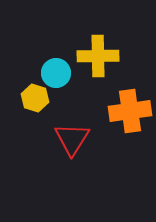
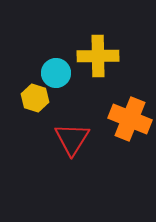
orange cross: moved 8 px down; rotated 30 degrees clockwise
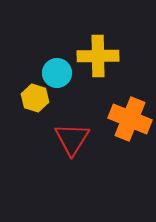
cyan circle: moved 1 px right
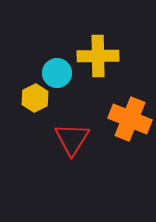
yellow hexagon: rotated 16 degrees clockwise
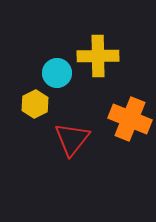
yellow hexagon: moved 6 px down
red triangle: rotated 6 degrees clockwise
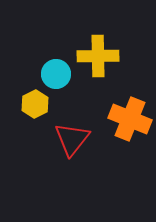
cyan circle: moved 1 px left, 1 px down
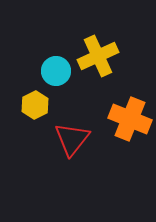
yellow cross: rotated 24 degrees counterclockwise
cyan circle: moved 3 px up
yellow hexagon: moved 1 px down
